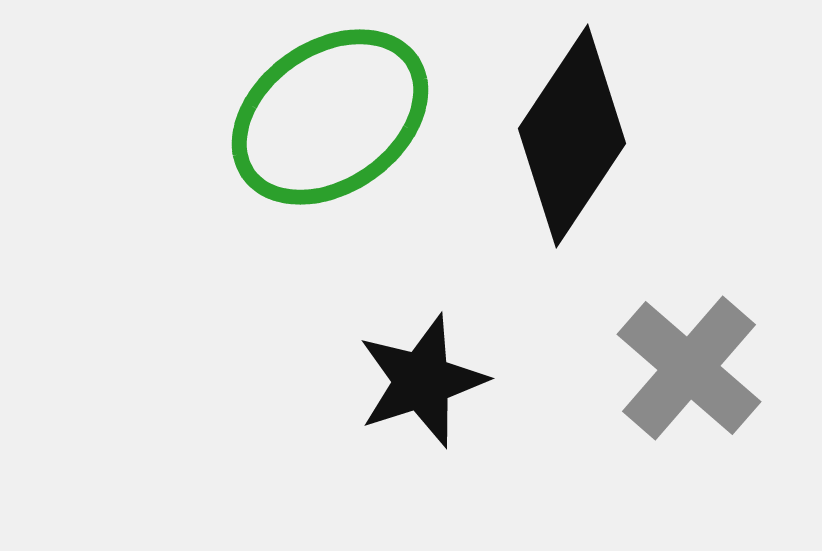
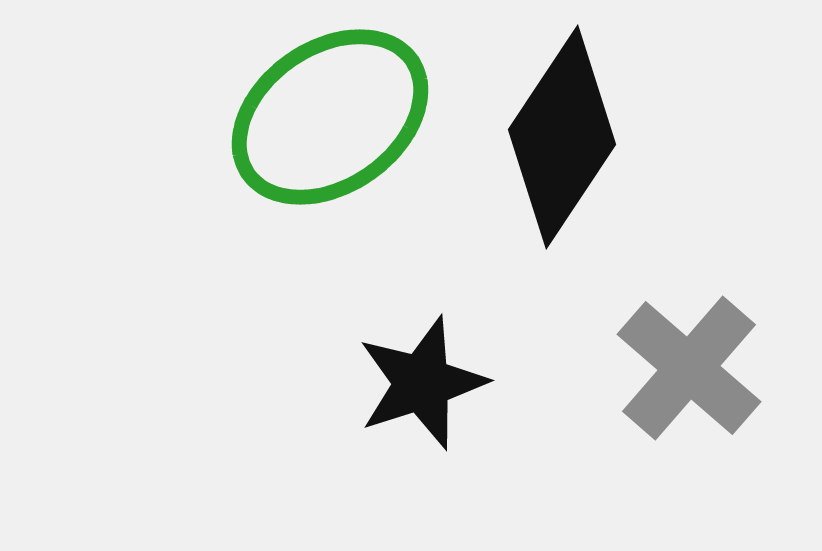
black diamond: moved 10 px left, 1 px down
black star: moved 2 px down
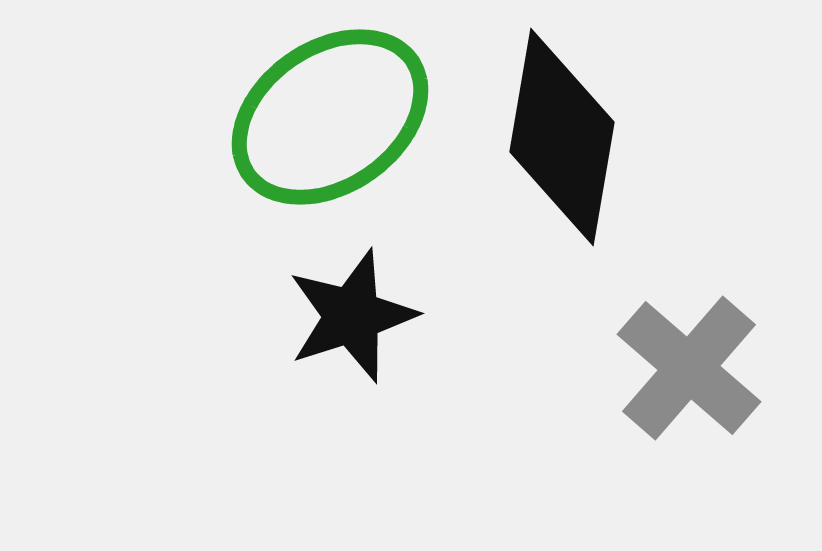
black diamond: rotated 24 degrees counterclockwise
black star: moved 70 px left, 67 px up
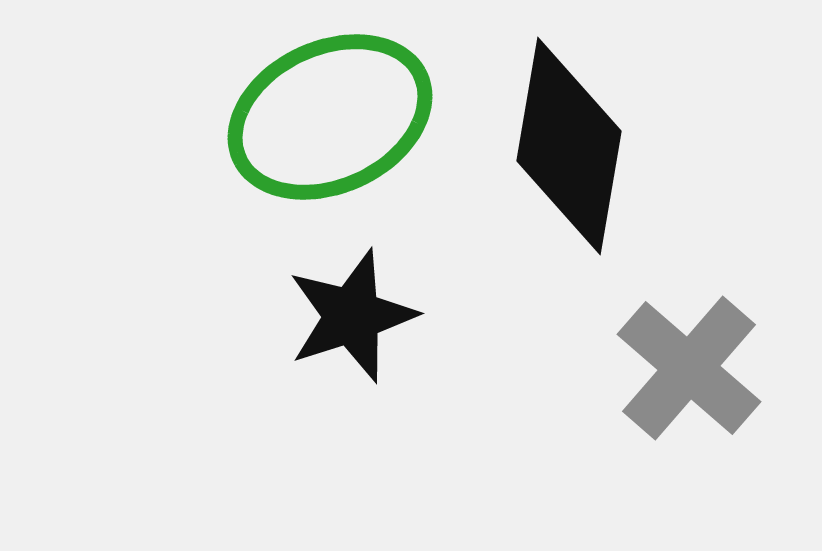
green ellipse: rotated 10 degrees clockwise
black diamond: moved 7 px right, 9 px down
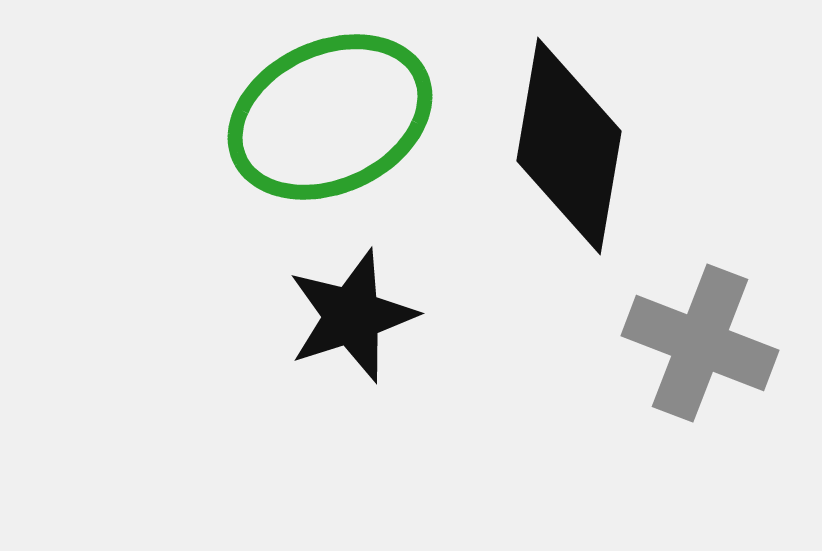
gray cross: moved 11 px right, 25 px up; rotated 20 degrees counterclockwise
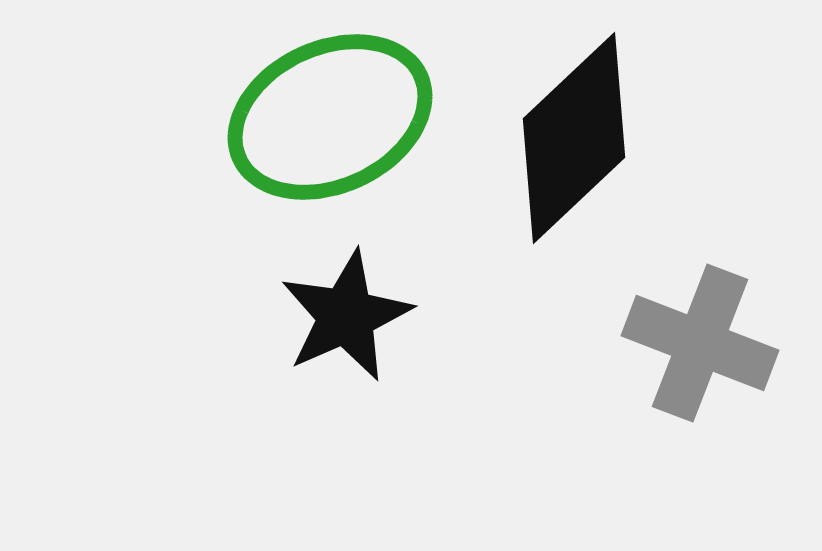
black diamond: moved 5 px right, 8 px up; rotated 37 degrees clockwise
black star: moved 6 px left; rotated 6 degrees counterclockwise
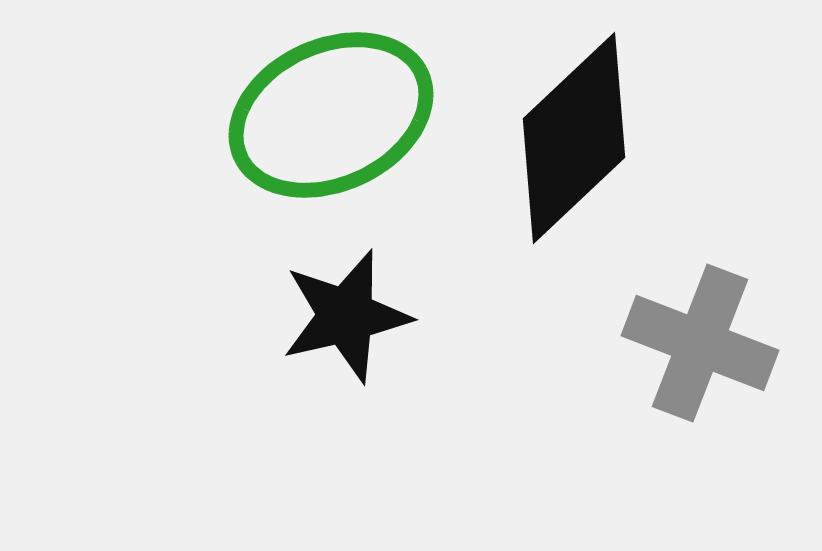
green ellipse: moved 1 px right, 2 px up
black star: rotated 11 degrees clockwise
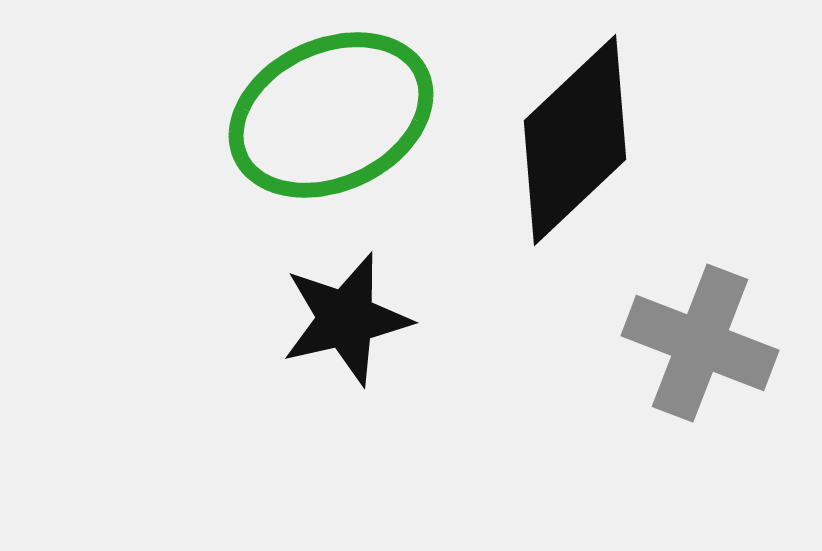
black diamond: moved 1 px right, 2 px down
black star: moved 3 px down
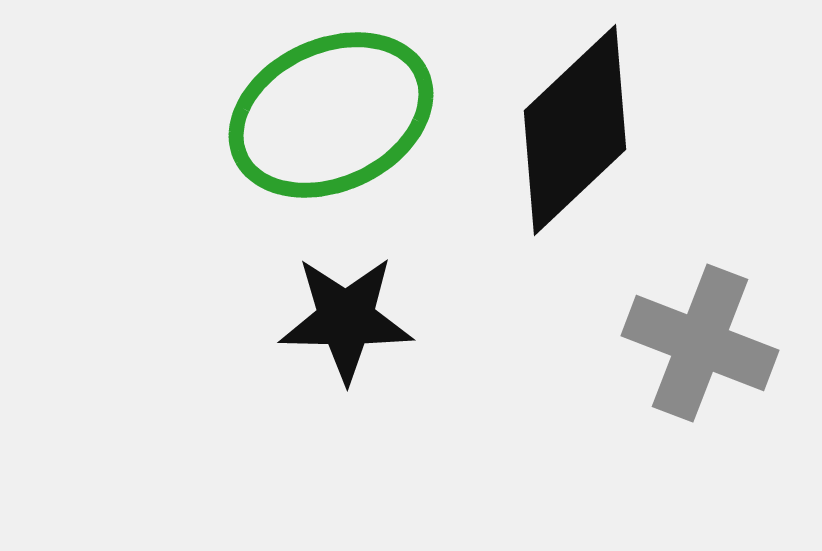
black diamond: moved 10 px up
black star: rotated 14 degrees clockwise
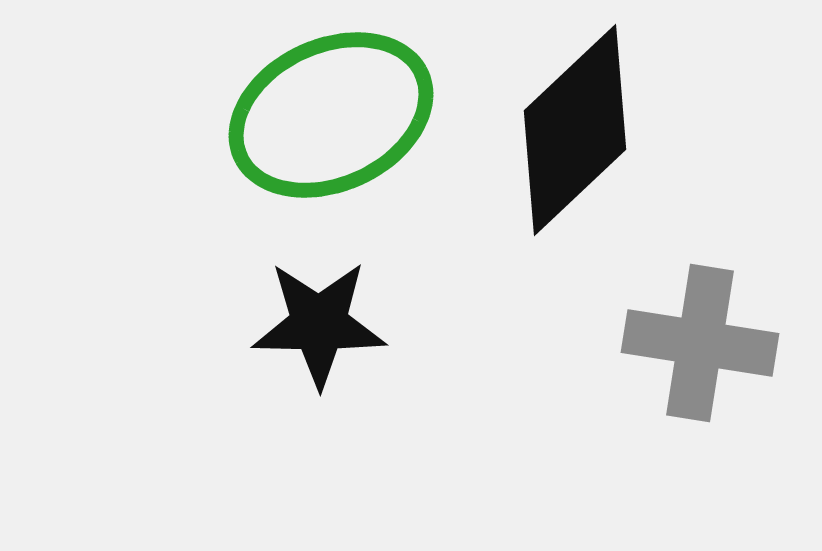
black star: moved 27 px left, 5 px down
gray cross: rotated 12 degrees counterclockwise
